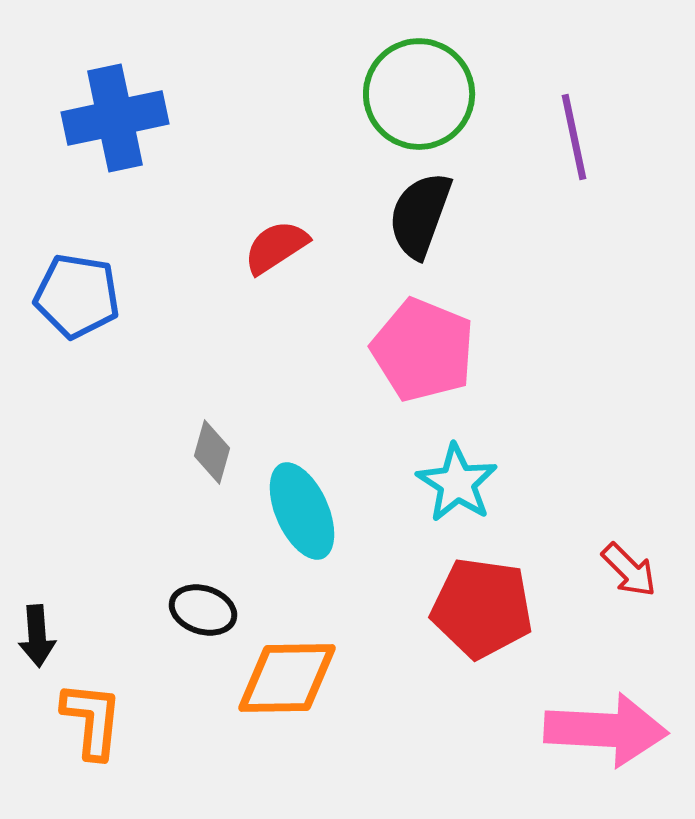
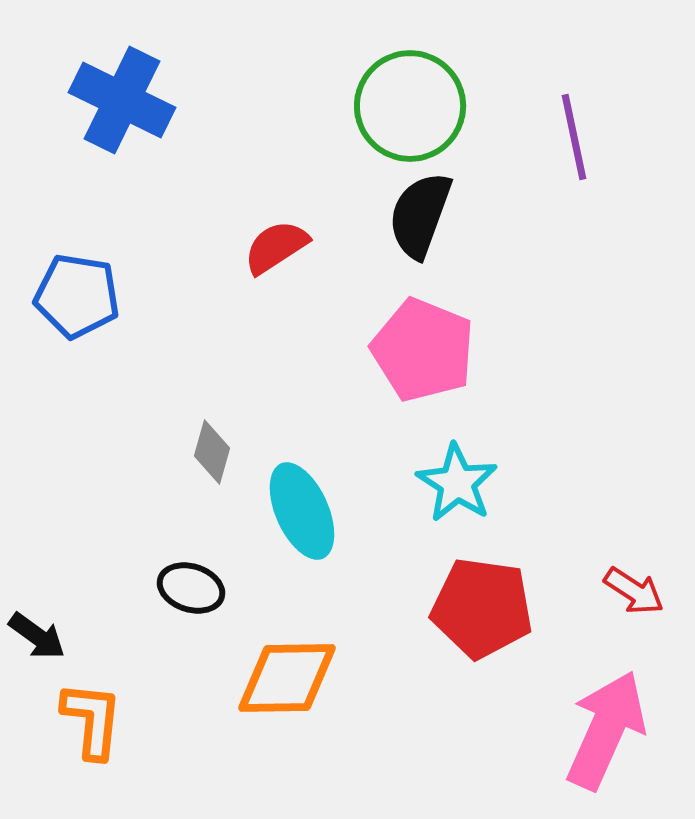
green circle: moved 9 px left, 12 px down
blue cross: moved 7 px right, 18 px up; rotated 38 degrees clockwise
red arrow: moved 5 px right, 21 px down; rotated 12 degrees counterclockwise
black ellipse: moved 12 px left, 22 px up
black arrow: rotated 50 degrees counterclockwise
pink arrow: rotated 69 degrees counterclockwise
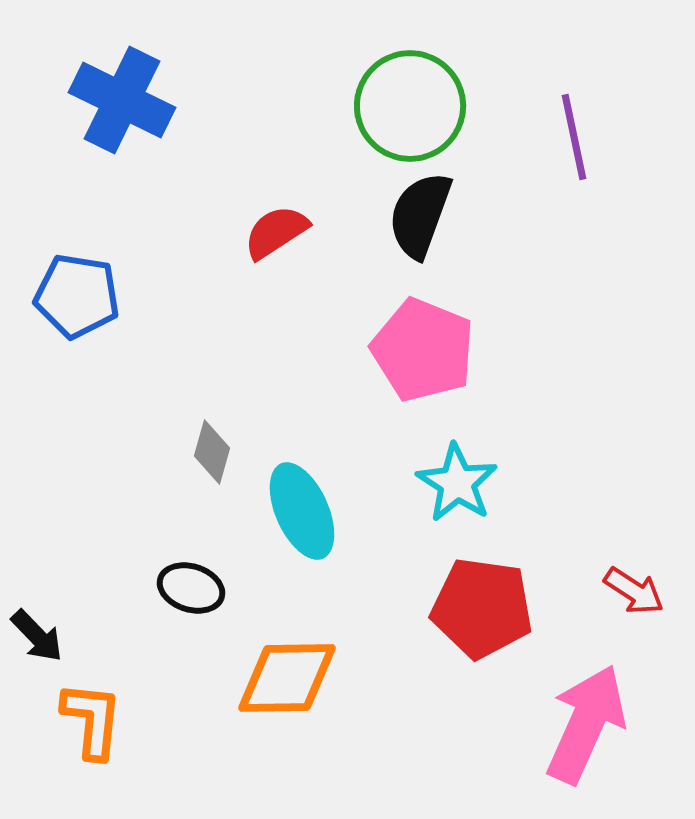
red semicircle: moved 15 px up
black arrow: rotated 10 degrees clockwise
pink arrow: moved 20 px left, 6 px up
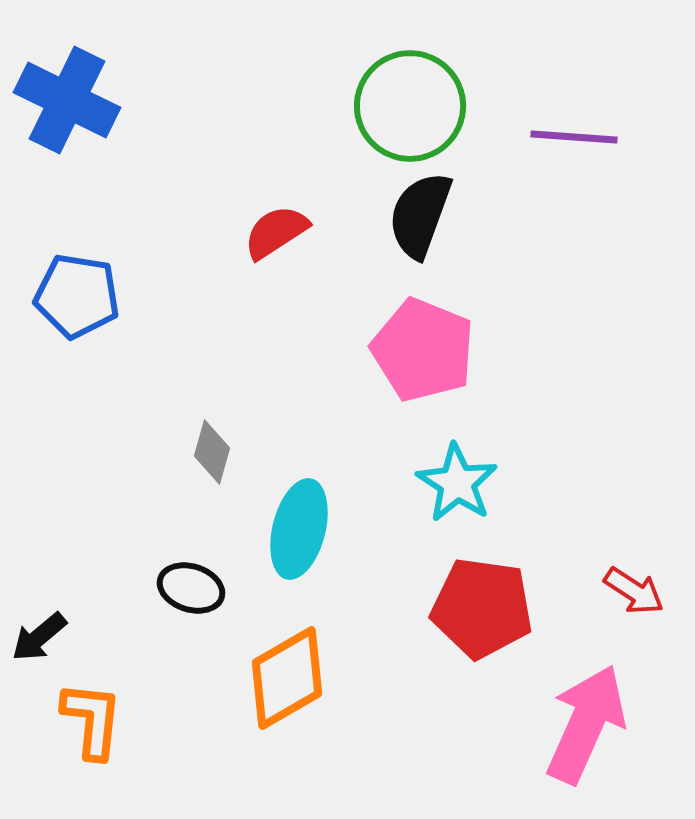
blue cross: moved 55 px left
purple line: rotated 74 degrees counterclockwise
cyan ellipse: moved 3 px left, 18 px down; rotated 38 degrees clockwise
black arrow: moved 2 px right, 1 px down; rotated 94 degrees clockwise
orange diamond: rotated 29 degrees counterclockwise
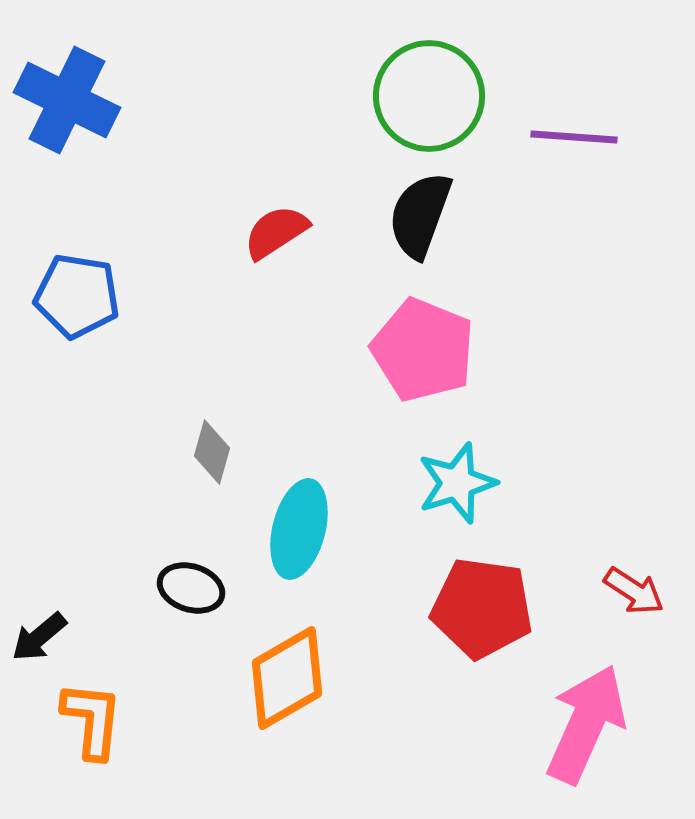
green circle: moved 19 px right, 10 px up
cyan star: rotated 22 degrees clockwise
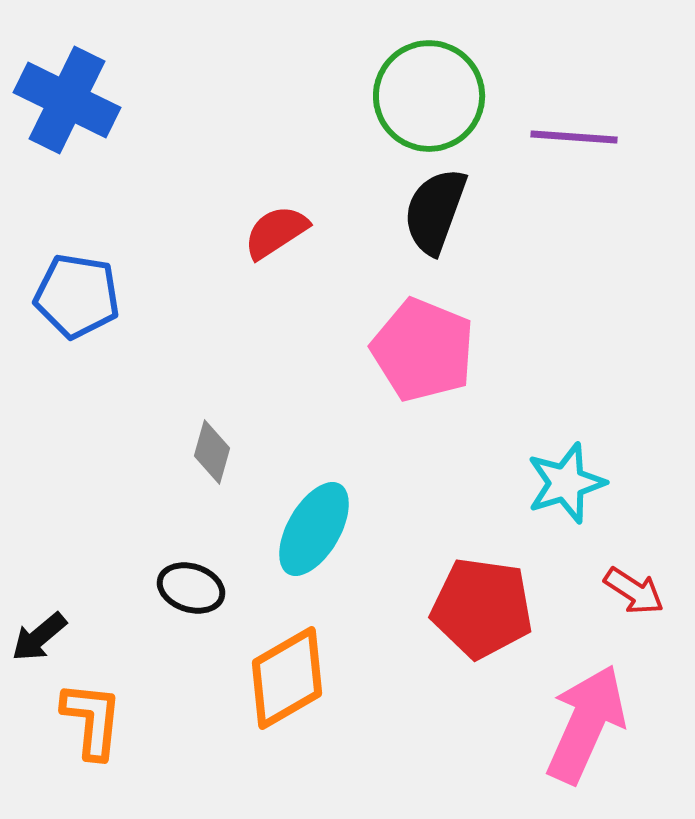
black semicircle: moved 15 px right, 4 px up
cyan star: moved 109 px right
cyan ellipse: moved 15 px right; rotated 16 degrees clockwise
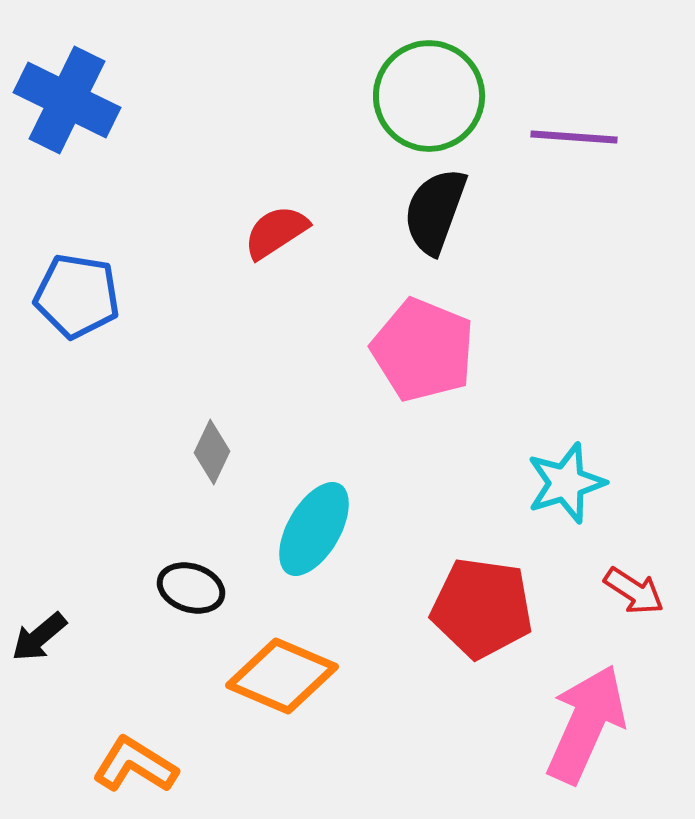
gray diamond: rotated 10 degrees clockwise
orange diamond: moved 5 px left, 2 px up; rotated 53 degrees clockwise
orange L-shape: moved 43 px right, 45 px down; rotated 64 degrees counterclockwise
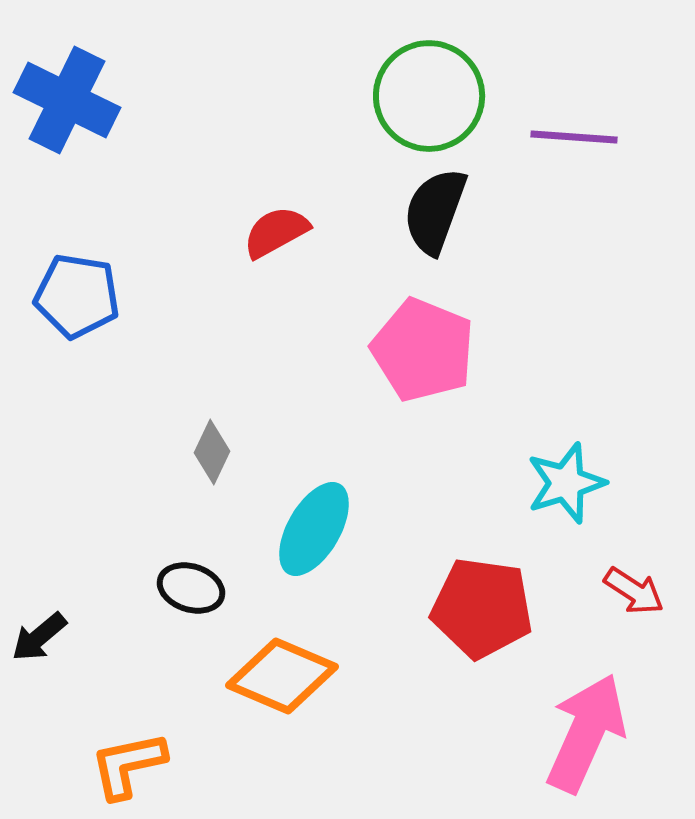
red semicircle: rotated 4 degrees clockwise
pink arrow: moved 9 px down
orange L-shape: moved 7 px left; rotated 44 degrees counterclockwise
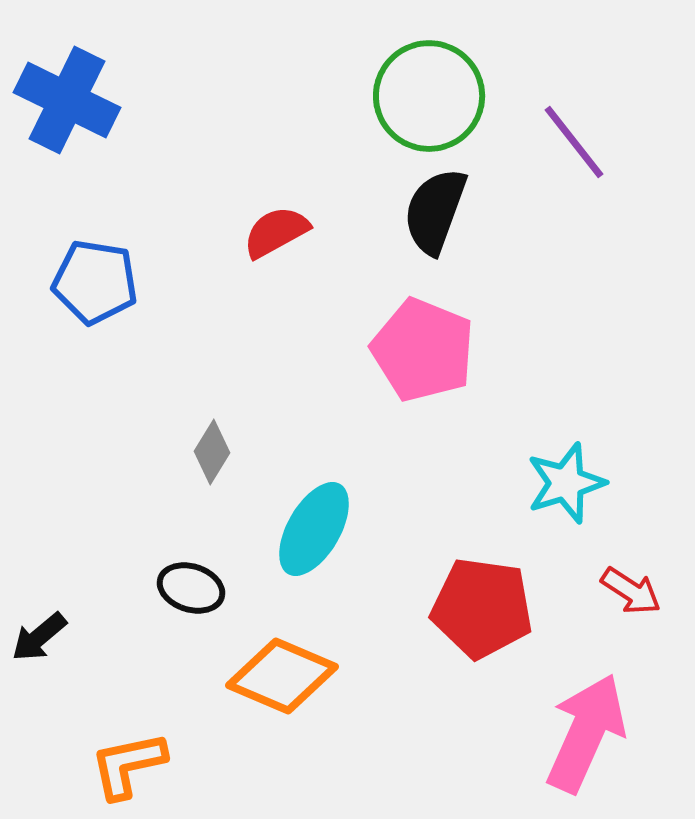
purple line: moved 5 px down; rotated 48 degrees clockwise
blue pentagon: moved 18 px right, 14 px up
gray diamond: rotated 6 degrees clockwise
red arrow: moved 3 px left
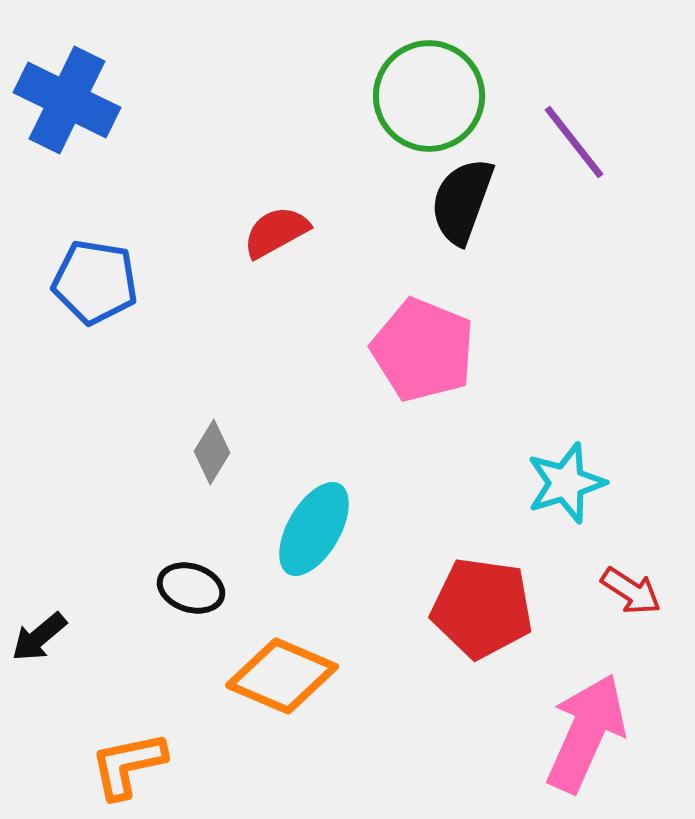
black semicircle: moved 27 px right, 10 px up
